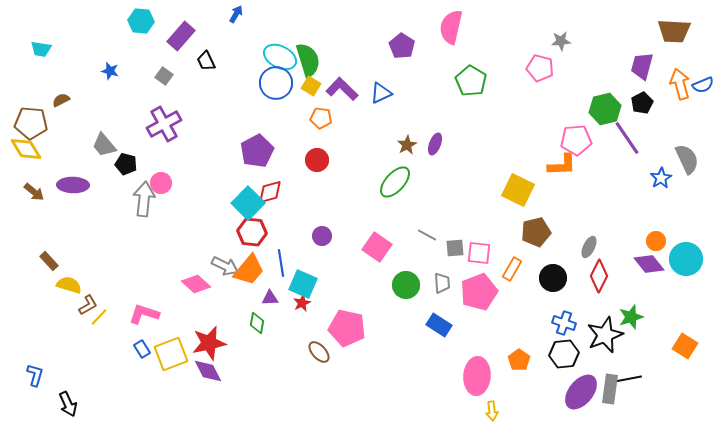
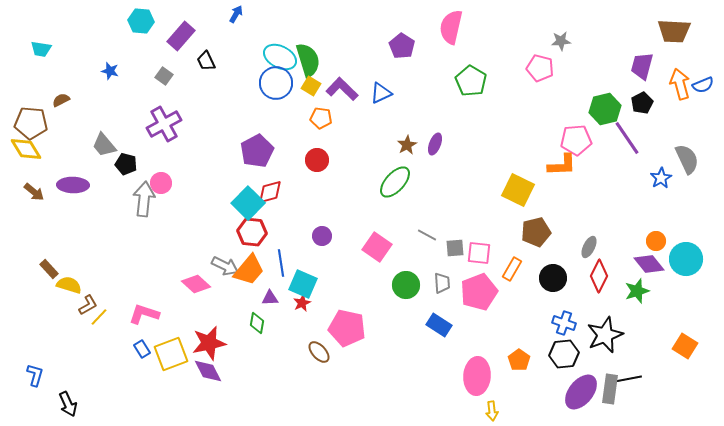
brown rectangle at (49, 261): moved 8 px down
green star at (631, 317): moved 6 px right, 26 px up
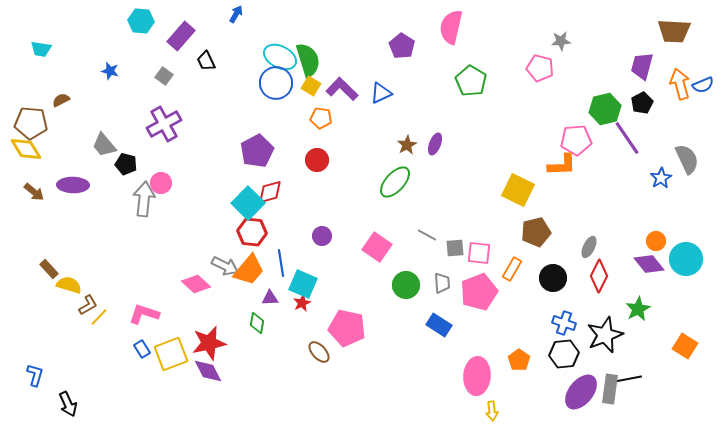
green star at (637, 291): moved 1 px right, 18 px down; rotated 10 degrees counterclockwise
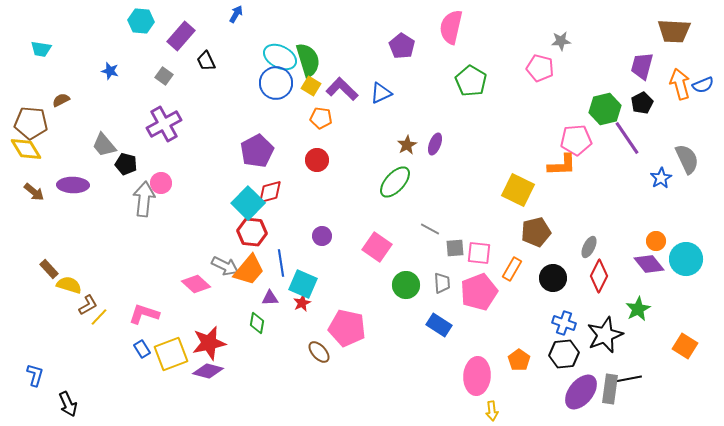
gray line at (427, 235): moved 3 px right, 6 px up
purple diamond at (208, 371): rotated 48 degrees counterclockwise
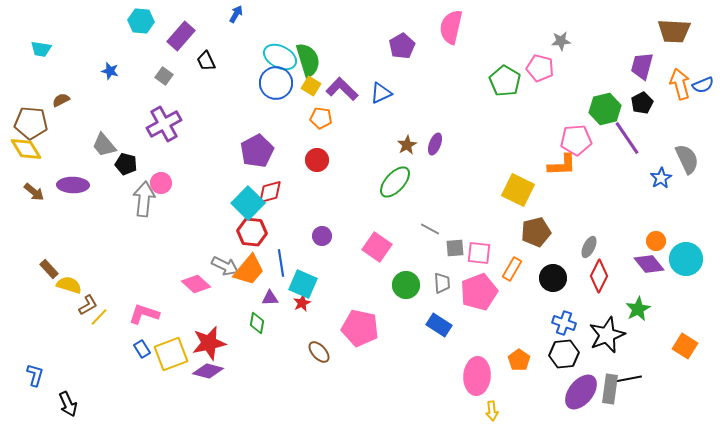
purple pentagon at (402, 46): rotated 10 degrees clockwise
green pentagon at (471, 81): moved 34 px right
pink pentagon at (347, 328): moved 13 px right
black star at (605, 335): moved 2 px right
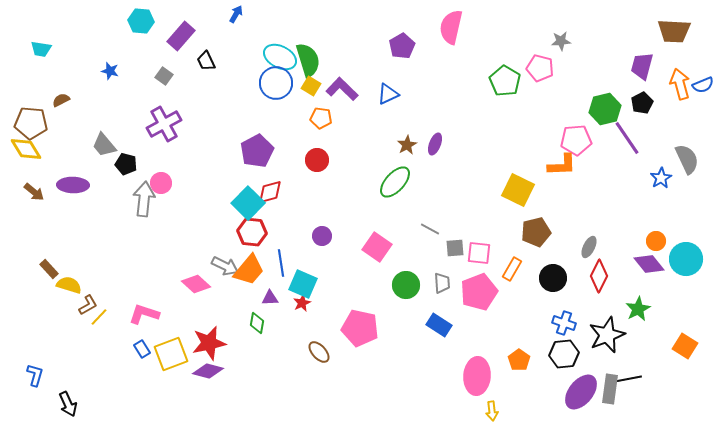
blue triangle at (381, 93): moved 7 px right, 1 px down
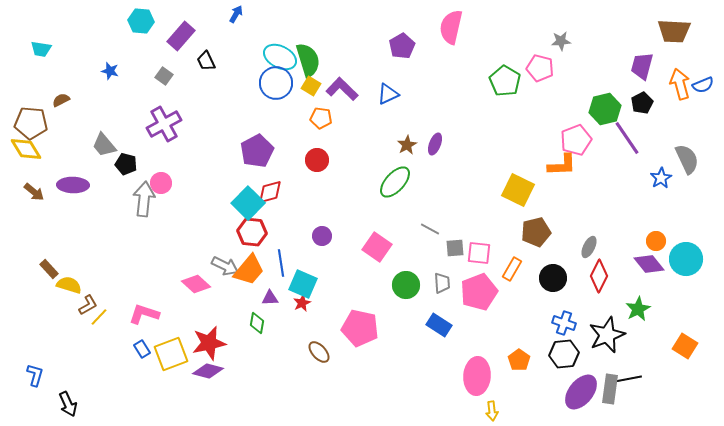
pink pentagon at (576, 140): rotated 16 degrees counterclockwise
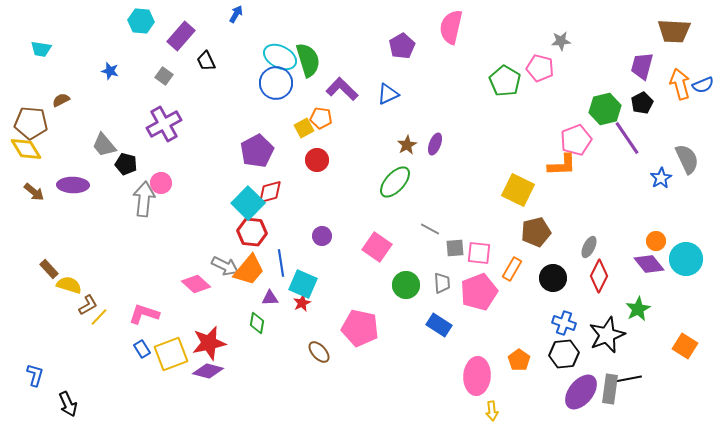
yellow square at (311, 86): moved 7 px left, 42 px down; rotated 30 degrees clockwise
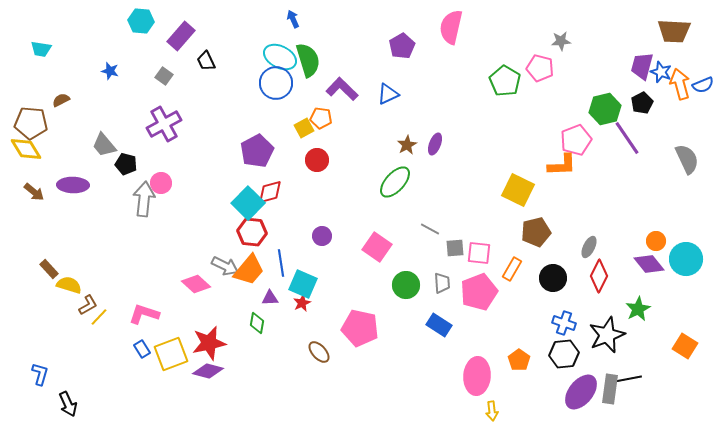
blue arrow at (236, 14): moved 57 px right, 5 px down; rotated 54 degrees counterclockwise
blue star at (661, 178): moved 106 px up; rotated 20 degrees counterclockwise
blue L-shape at (35, 375): moved 5 px right, 1 px up
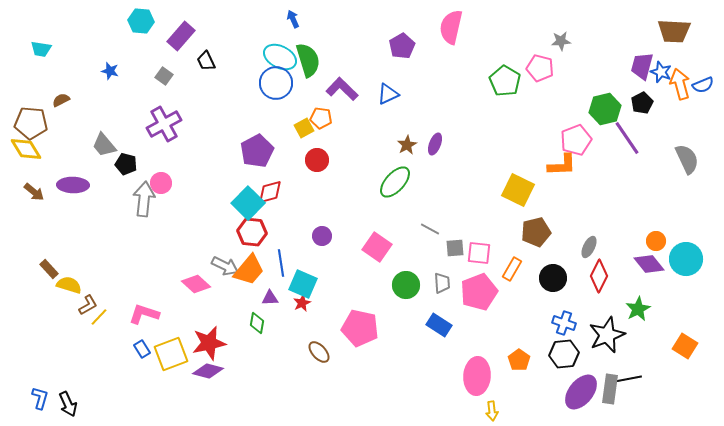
blue L-shape at (40, 374): moved 24 px down
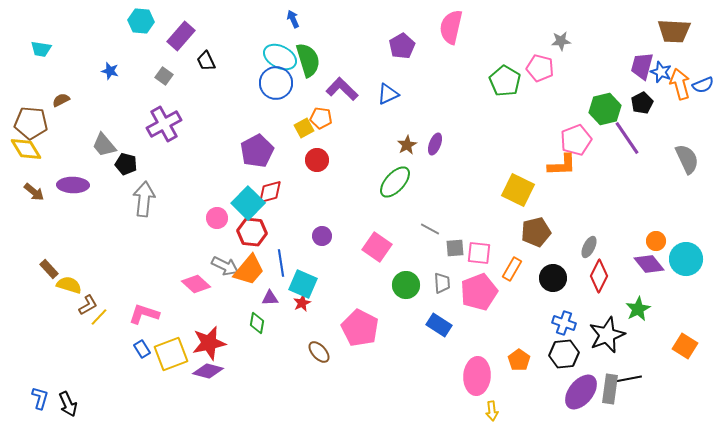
pink circle at (161, 183): moved 56 px right, 35 px down
pink pentagon at (360, 328): rotated 15 degrees clockwise
